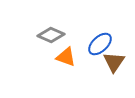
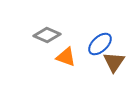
gray diamond: moved 4 px left
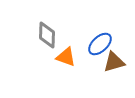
gray diamond: rotated 68 degrees clockwise
brown triangle: rotated 40 degrees clockwise
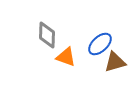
brown triangle: moved 1 px right
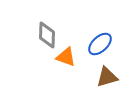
brown triangle: moved 8 px left, 15 px down
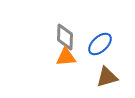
gray diamond: moved 18 px right, 2 px down
orange triangle: rotated 25 degrees counterclockwise
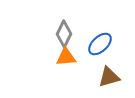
gray diamond: moved 1 px left, 3 px up; rotated 24 degrees clockwise
brown triangle: moved 2 px right
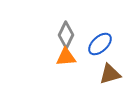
gray diamond: moved 2 px right, 1 px down
brown triangle: moved 1 px right, 3 px up
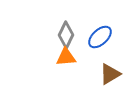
blue ellipse: moved 7 px up
brown triangle: rotated 15 degrees counterclockwise
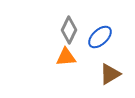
gray diamond: moved 3 px right, 5 px up
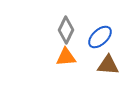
gray diamond: moved 3 px left
brown triangle: moved 2 px left, 9 px up; rotated 35 degrees clockwise
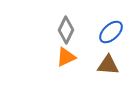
blue ellipse: moved 11 px right, 5 px up
orange triangle: rotated 20 degrees counterclockwise
